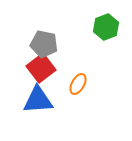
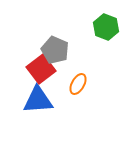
green hexagon: rotated 20 degrees counterclockwise
gray pentagon: moved 11 px right, 6 px down; rotated 12 degrees clockwise
red square: moved 1 px down
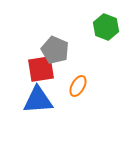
red square: rotated 28 degrees clockwise
orange ellipse: moved 2 px down
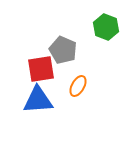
gray pentagon: moved 8 px right
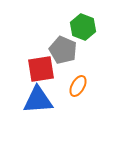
green hexagon: moved 23 px left
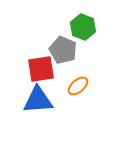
orange ellipse: rotated 20 degrees clockwise
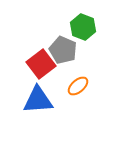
red square: moved 5 px up; rotated 28 degrees counterclockwise
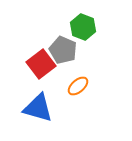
blue triangle: moved 8 px down; rotated 20 degrees clockwise
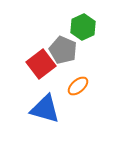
green hexagon: rotated 15 degrees clockwise
blue triangle: moved 7 px right, 1 px down
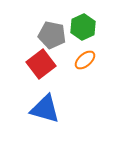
gray pentagon: moved 11 px left, 15 px up; rotated 12 degrees counterclockwise
orange ellipse: moved 7 px right, 26 px up
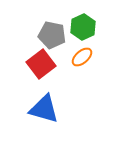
orange ellipse: moved 3 px left, 3 px up
blue triangle: moved 1 px left
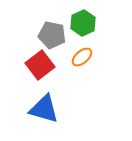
green hexagon: moved 4 px up
red square: moved 1 px left, 1 px down
